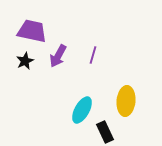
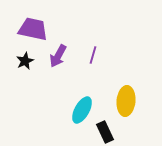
purple trapezoid: moved 1 px right, 2 px up
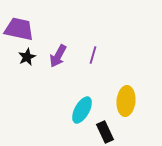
purple trapezoid: moved 14 px left
black star: moved 2 px right, 4 px up
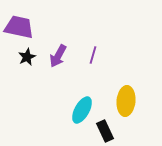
purple trapezoid: moved 2 px up
black rectangle: moved 1 px up
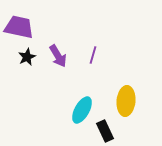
purple arrow: rotated 60 degrees counterclockwise
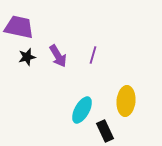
black star: rotated 12 degrees clockwise
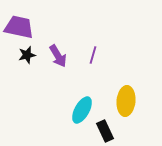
black star: moved 2 px up
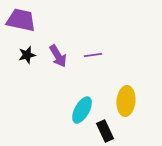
purple trapezoid: moved 2 px right, 7 px up
purple line: rotated 66 degrees clockwise
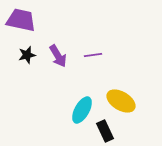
yellow ellipse: moved 5 px left; rotated 64 degrees counterclockwise
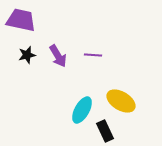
purple line: rotated 12 degrees clockwise
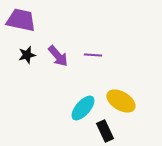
purple arrow: rotated 10 degrees counterclockwise
cyan ellipse: moved 1 px right, 2 px up; rotated 12 degrees clockwise
